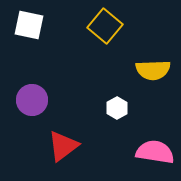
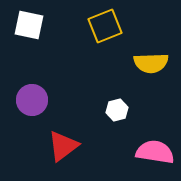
yellow square: rotated 28 degrees clockwise
yellow semicircle: moved 2 px left, 7 px up
white hexagon: moved 2 px down; rotated 15 degrees clockwise
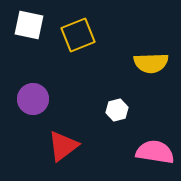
yellow square: moved 27 px left, 9 px down
purple circle: moved 1 px right, 1 px up
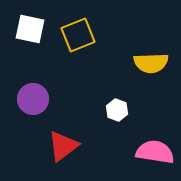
white square: moved 1 px right, 4 px down
white hexagon: rotated 25 degrees counterclockwise
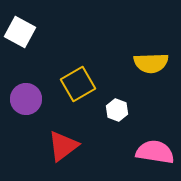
white square: moved 10 px left, 3 px down; rotated 16 degrees clockwise
yellow square: moved 49 px down; rotated 8 degrees counterclockwise
purple circle: moved 7 px left
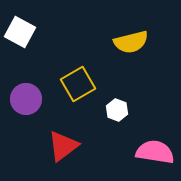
yellow semicircle: moved 20 px left, 21 px up; rotated 12 degrees counterclockwise
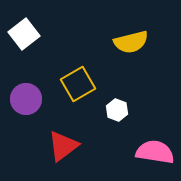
white square: moved 4 px right, 2 px down; rotated 24 degrees clockwise
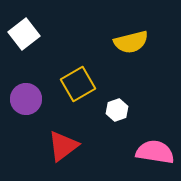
white hexagon: rotated 20 degrees clockwise
